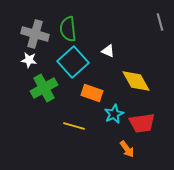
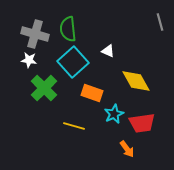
green cross: rotated 16 degrees counterclockwise
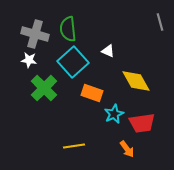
yellow line: moved 20 px down; rotated 25 degrees counterclockwise
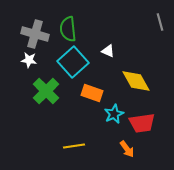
green cross: moved 2 px right, 3 px down
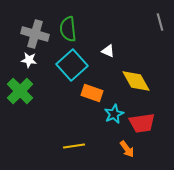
cyan square: moved 1 px left, 3 px down
green cross: moved 26 px left
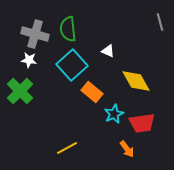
orange rectangle: moved 1 px up; rotated 20 degrees clockwise
yellow line: moved 7 px left, 2 px down; rotated 20 degrees counterclockwise
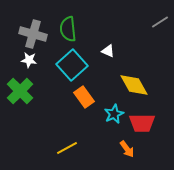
gray line: rotated 72 degrees clockwise
gray cross: moved 2 px left
yellow diamond: moved 2 px left, 4 px down
orange rectangle: moved 8 px left, 5 px down; rotated 15 degrees clockwise
red trapezoid: rotated 8 degrees clockwise
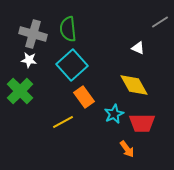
white triangle: moved 30 px right, 3 px up
yellow line: moved 4 px left, 26 px up
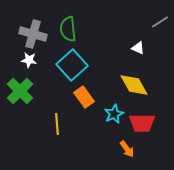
yellow line: moved 6 px left, 2 px down; rotated 65 degrees counterclockwise
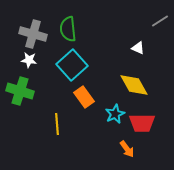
gray line: moved 1 px up
green cross: rotated 28 degrees counterclockwise
cyan star: moved 1 px right
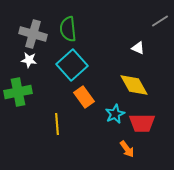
green cross: moved 2 px left, 1 px down; rotated 28 degrees counterclockwise
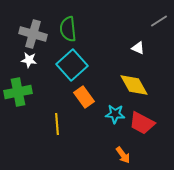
gray line: moved 1 px left
cyan star: rotated 30 degrees clockwise
red trapezoid: rotated 28 degrees clockwise
orange arrow: moved 4 px left, 6 px down
